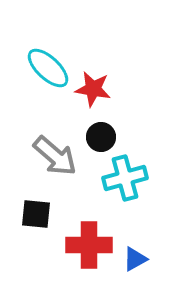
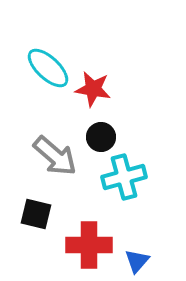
cyan cross: moved 1 px left, 1 px up
black square: rotated 8 degrees clockwise
blue triangle: moved 2 px right, 2 px down; rotated 20 degrees counterclockwise
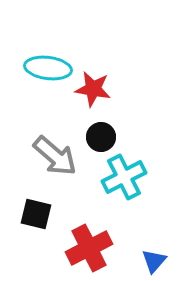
cyan ellipse: rotated 36 degrees counterclockwise
cyan cross: rotated 12 degrees counterclockwise
red cross: moved 3 px down; rotated 27 degrees counterclockwise
blue triangle: moved 17 px right
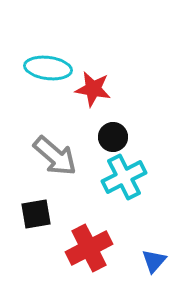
black circle: moved 12 px right
black square: rotated 24 degrees counterclockwise
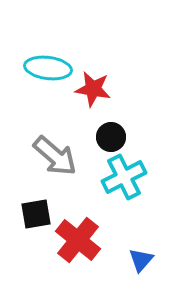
black circle: moved 2 px left
red cross: moved 11 px left, 8 px up; rotated 24 degrees counterclockwise
blue triangle: moved 13 px left, 1 px up
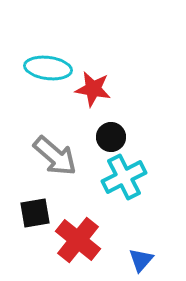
black square: moved 1 px left, 1 px up
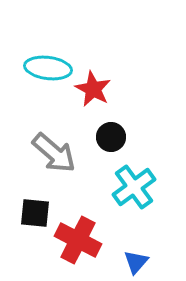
red star: rotated 18 degrees clockwise
gray arrow: moved 1 px left, 3 px up
cyan cross: moved 10 px right, 10 px down; rotated 9 degrees counterclockwise
black square: rotated 16 degrees clockwise
red cross: rotated 12 degrees counterclockwise
blue triangle: moved 5 px left, 2 px down
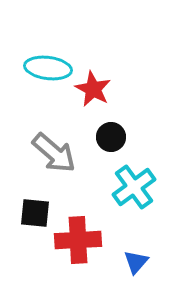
red cross: rotated 30 degrees counterclockwise
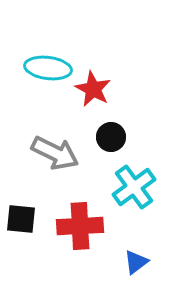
gray arrow: moved 1 px right; rotated 15 degrees counterclockwise
black square: moved 14 px left, 6 px down
red cross: moved 2 px right, 14 px up
blue triangle: rotated 12 degrees clockwise
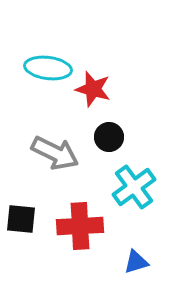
red star: rotated 12 degrees counterclockwise
black circle: moved 2 px left
blue triangle: rotated 20 degrees clockwise
